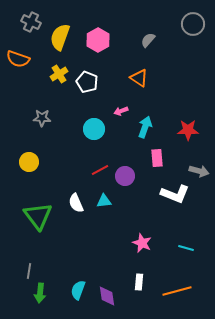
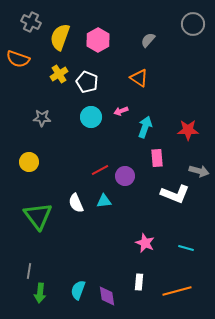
cyan circle: moved 3 px left, 12 px up
pink star: moved 3 px right
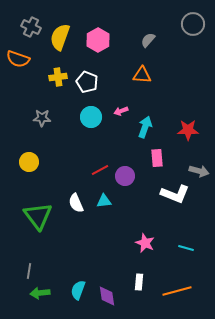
gray cross: moved 5 px down
yellow cross: moved 1 px left, 3 px down; rotated 24 degrees clockwise
orange triangle: moved 3 px right, 3 px up; rotated 30 degrees counterclockwise
green arrow: rotated 78 degrees clockwise
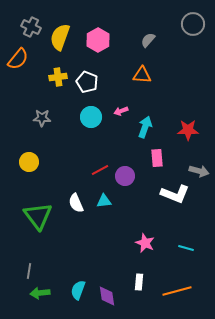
orange semicircle: rotated 70 degrees counterclockwise
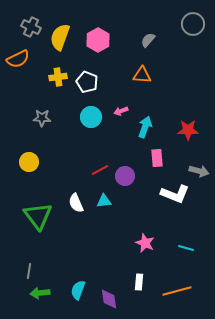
orange semicircle: rotated 25 degrees clockwise
purple diamond: moved 2 px right, 3 px down
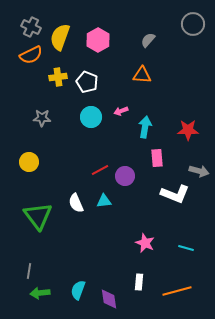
orange semicircle: moved 13 px right, 4 px up
cyan arrow: rotated 10 degrees counterclockwise
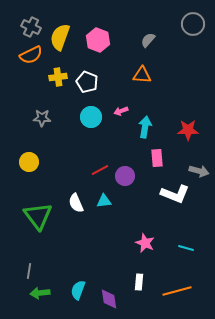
pink hexagon: rotated 10 degrees counterclockwise
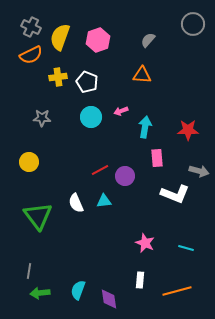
pink hexagon: rotated 20 degrees clockwise
white rectangle: moved 1 px right, 2 px up
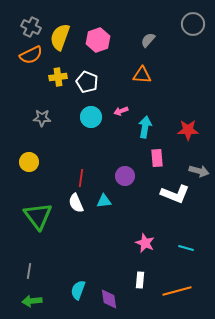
red line: moved 19 px left, 8 px down; rotated 54 degrees counterclockwise
green arrow: moved 8 px left, 8 px down
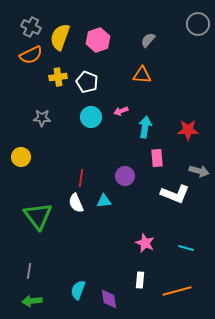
gray circle: moved 5 px right
yellow circle: moved 8 px left, 5 px up
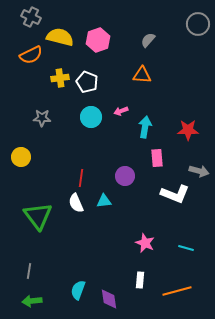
gray cross: moved 10 px up
yellow semicircle: rotated 84 degrees clockwise
yellow cross: moved 2 px right, 1 px down
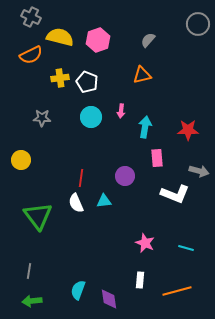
orange triangle: rotated 18 degrees counterclockwise
pink arrow: rotated 64 degrees counterclockwise
yellow circle: moved 3 px down
